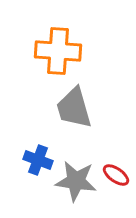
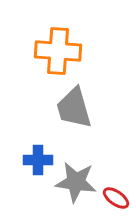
blue cross: rotated 20 degrees counterclockwise
red ellipse: moved 23 px down
gray star: moved 1 px down
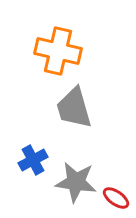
orange cross: rotated 9 degrees clockwise
blue cross: moved 5 px left; rotated 28 degrees counterclockwise
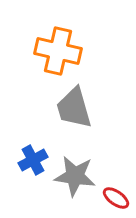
gray star: moved 1 px left, 6 px up
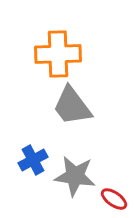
orange cross: moved 3 px down; rotated 15 degrees counterclockwise
gray trapezoid: moved 2 px left, 2 px up; rotated 21 degrees counterclockwise
red ellipse: moved 2 px left, 1 px down
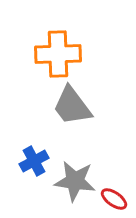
blue cross: moved 1 px right, 1 px down
gray star: moved 5 px down
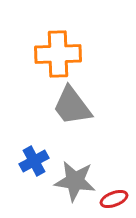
red ellipse: rotated 56 degrees counterclockwise
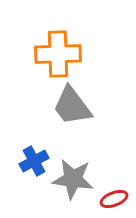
gray star: moved 2 px left, 2 px up
